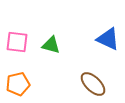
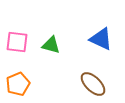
blue triangle: moved 7 px left
orange pentagon: rotated 10 degrees counterclockwise
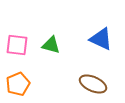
pink square: moved 3 px down
brown ellipse: rotated 20 degrees counterclockwise
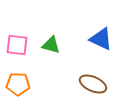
orange pentagon: rotated 25 degrees clockwise
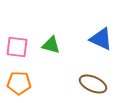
pink square: moved 2 px down
orange pentagon: moved 1 px right, 1 px up
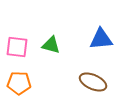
blue triangle: rotated 30 degrees counterclockwise
brown ellipse: moved 2 px up
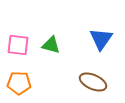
blue triangle: rotated 50 degrees counterclockwise
pink square: moved 1 px right, 2 px up
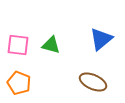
blue triangle: rotated 15 degrees clockwise
orange pentagon: rotated 20 degrees clockwise
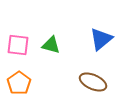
orange pentagon: rotated 15 degrees clockwise
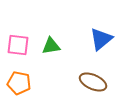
green triangle: moved 1 px down; rotated 24 degrees counterclockwise
orange pentagon: rotated 25 degrees counterclockwise
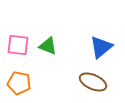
blue triangle: moved 8 px down
green triangle: moved 3 px left; rotated 30 degrees clockwise
